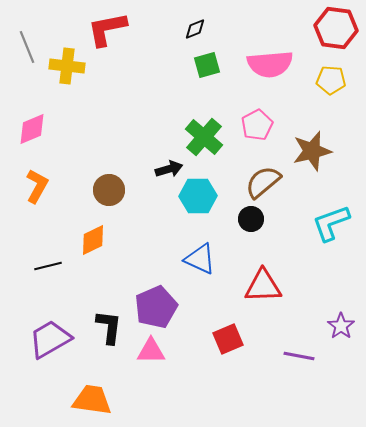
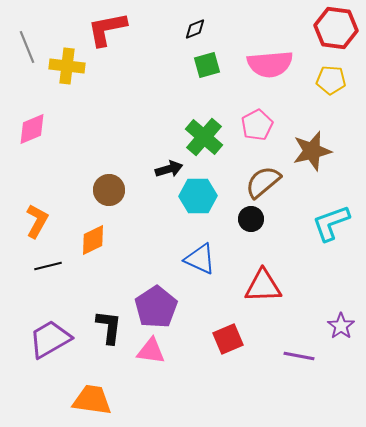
orange L-shape: moved 35 px down
purple pentagon: rotated 9 degrees counterclockwise
pink triangle: rotated 8 degrees clockwise
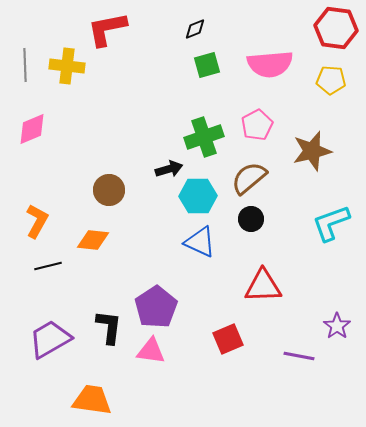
gray line: moved 2 px left, 18 px down; rotated 20 degrees clockwise
green cross: rotated 30 degrees clockwise
brown semicircle: moved 14 px left, 4 px up
orange diamond: rotated 32 degrees clockwise
blue triangle: moved 17 px up
purple star: moved 4 px left
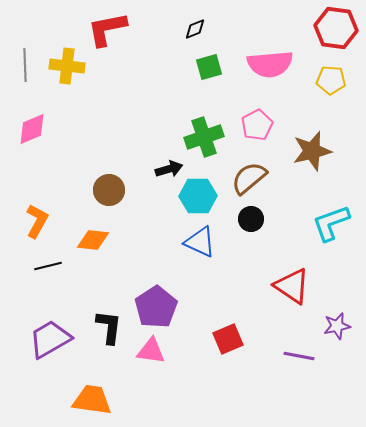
green square: moved 2 px right, 2 px down
red triangle: moved 29 px right; rotated 36 degrees clockwise
purple star: rotated 24 degrees clockwise
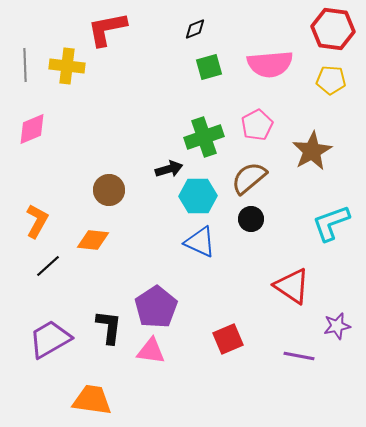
red hexagon: moved 3 px left, 1 px down
brown star: rotated 15 degrees counterclockwise
black line: rotated 28 degrees counterclockwise
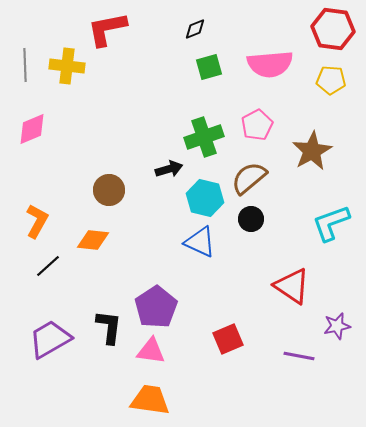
cyan hexagon: moved 7 px right, 2 px down; rotated 15 degrees clockwise
orange trapezoid: moved 58 px right
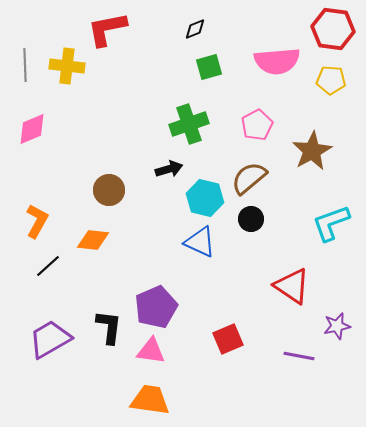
pink semicircle: moved 7 px right, 3 px up
green cross: moved 15 px left, 13 px up
purple pentagon: rotated 9 degrees clockwise
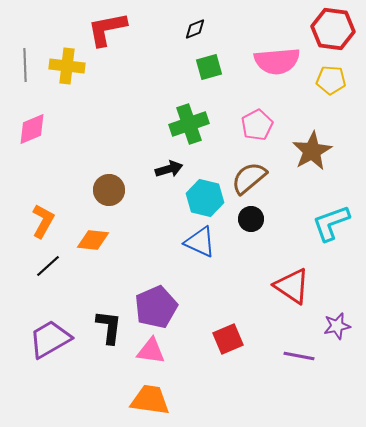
orange L-shape: moved 6 px right
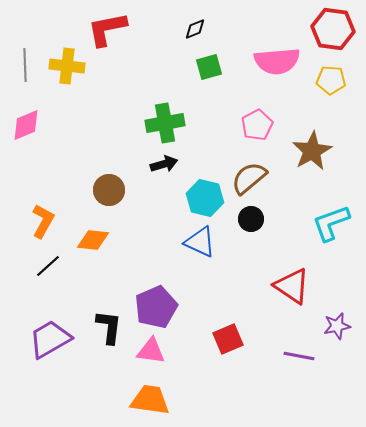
green cross: moved 24 px left, 1 px up; rotated 9 degrees clockwise
pink diamond: moved 6 px left, 4 px up
black arrow: moved 5 px left, 5 px up
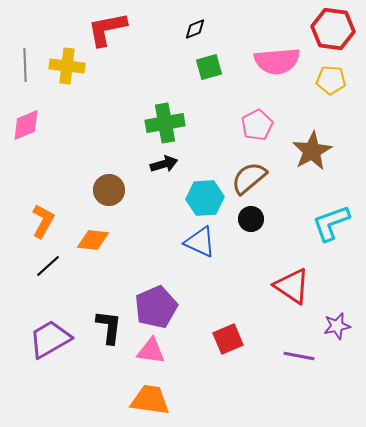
cyan hexagon: rotated 18 degrees counterclockwise
